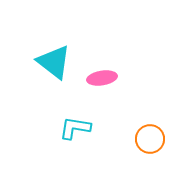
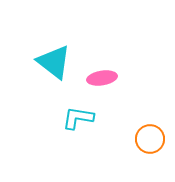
cyan L-shape: moved 3 px right, 10 px up
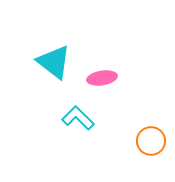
cyan L-shape: rotated 36 degrees clockwise
orange circle: moved 1 px right, 2 px down
